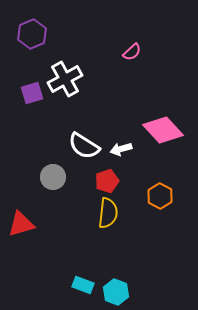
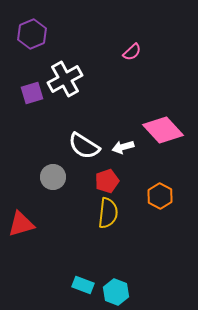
white arrow: moved 2 px right, 2 px up
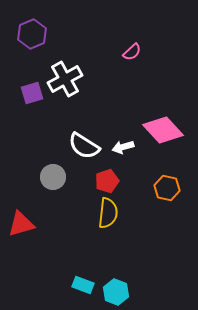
orange hexagon: moved 7 px right, 8 px up; rotated 15 degrees counterclockwise
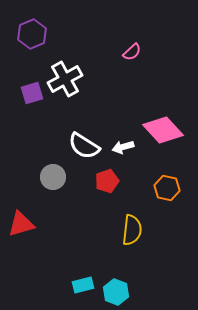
yellow semicircle: moved 24 px right, 17 px down
cyan rectangle: rotated 35 degrees counterclockwise
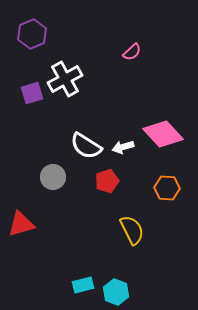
pink diamond: moved 4 px down
white semicircle: moved 2 px right
orange hexagon: rotated 10 degrees counterclockwise
yellow semicircle: rotated 32 degrees counterclockwise
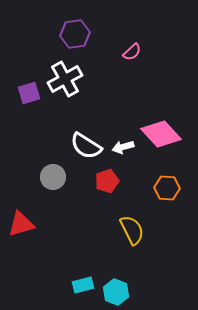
purple hexagon: moved 43 px right; rotated 16 degrees clockwise
purple square: moved 3 px left
pink diamond: moved 2 px left
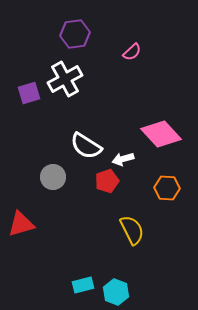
white arrow: moved 12 px down
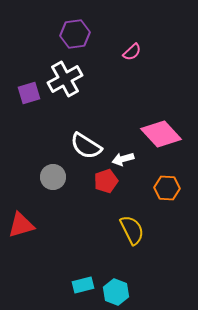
red pentagon: moved 1 px left
red triangle: moved 1 px down
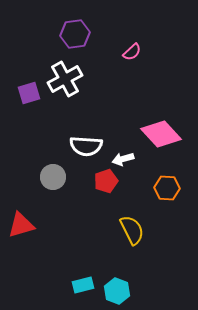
white semicircle: rotated 28 degrees counterclockwise
cyan hexagon: moved 1 px right, 1 px up
